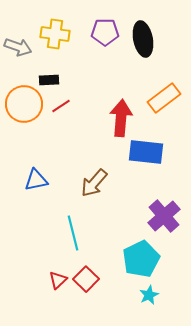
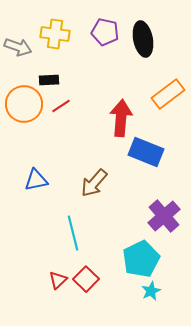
purple pentagon: rotated 12 degrees clockwise
orange rectangle: moved 4 px right, 4 px up
blue rectangle: rotated 16 degrees clockwise
cyan star: moved 2 px right, 4 px up
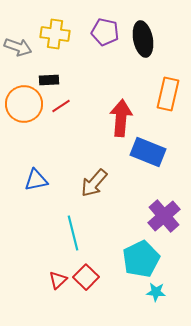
orange rectangle: rotated 40 degrees counterclockwise
blue rectangle: moved 2 px right
red square: moved 2 px up
cyan star: moved 5 px right, 1 px down; rotated 30 degrees clockwise
